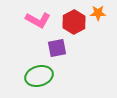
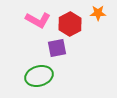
red hexagon: moved 4 px left, 2 px down
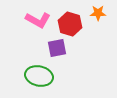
red hexagon: rotated 15 degrees counterclockwise
green ellipse: rotated 28 degrees clockwise
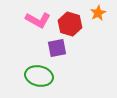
orange star: rotated 28 degrees counterclockwise
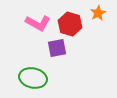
pink L-shape: moved 3 px down
green ellipse: moved 6 px left, 2 px down
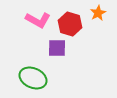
pink L-shape: moved 3 px up
purple square: rotated 12 degrees clockwise
green ellipse: rotated 12 degrees clockwise
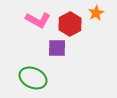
orange star: moved 2 px left
red hexagon: rotated 15 degrees clockwise
